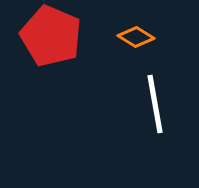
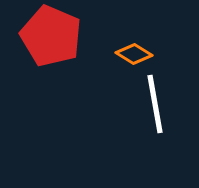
orange diamond: moved 2 px left, 17 px down
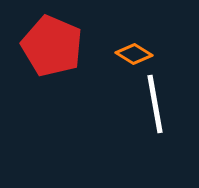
red pentagon: moved 1 px right, 10 px down
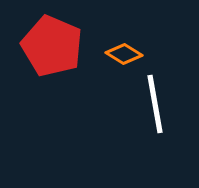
orange diamond: moved 10 px left
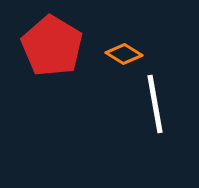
red pentagon: rotated 8 degrees clockwise
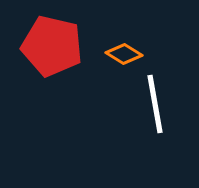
red pentagon: rotated 18 degrees counterclockwise
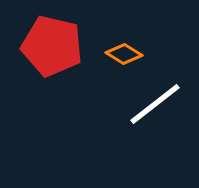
white line: rotated 62 degrees clockwise
